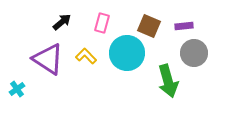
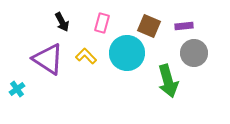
black arrow: rotated 102 degrees clockwise
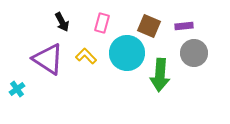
green arrow: moved 8 px left, 6 px up; rotated 20 degrees clockwise
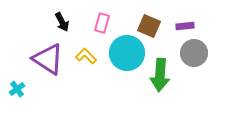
purple rectangle: moved 1 px right
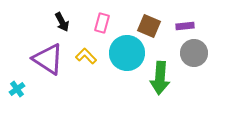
green arrow: moved 3 px down
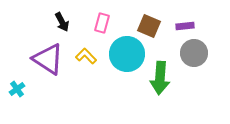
cyan circle: moved 1 px down
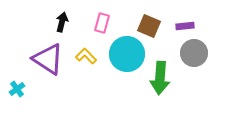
black arrow: rotated 138 degrees counterclockwise
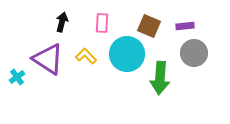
pink rectangle: rotated 12 degrees counterclockwise
cyan cross: moved 12 px up
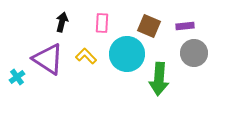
green arrow: moved 1 px left, 1 px down
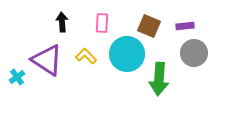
black arrow: rotated 18 degrees counterclockwise
purple triangle: moved 1 px left, 1 px down
